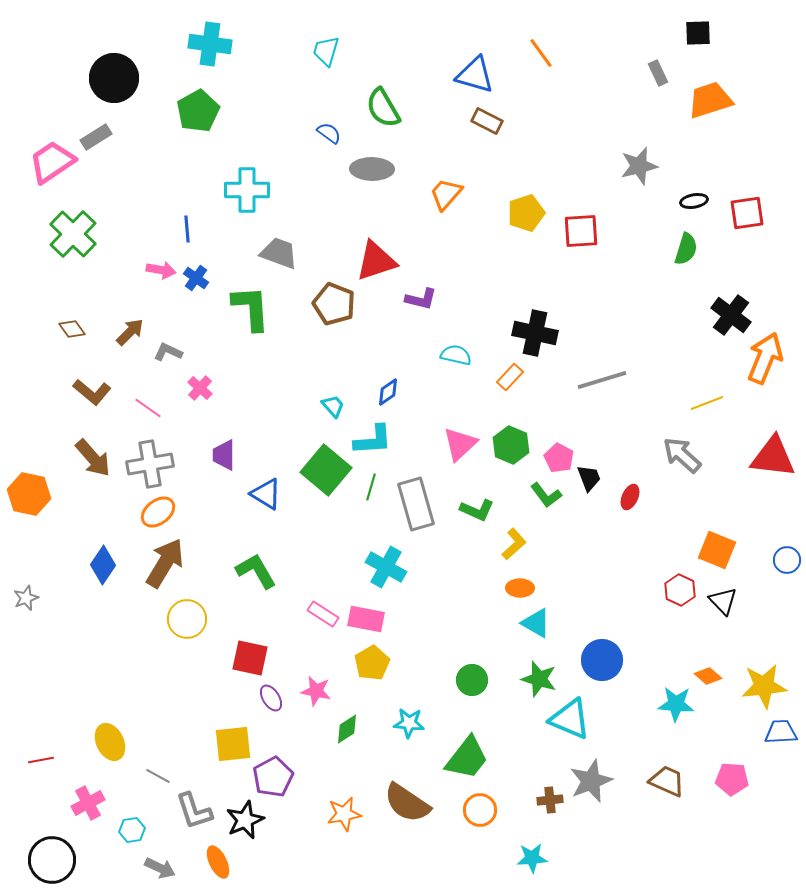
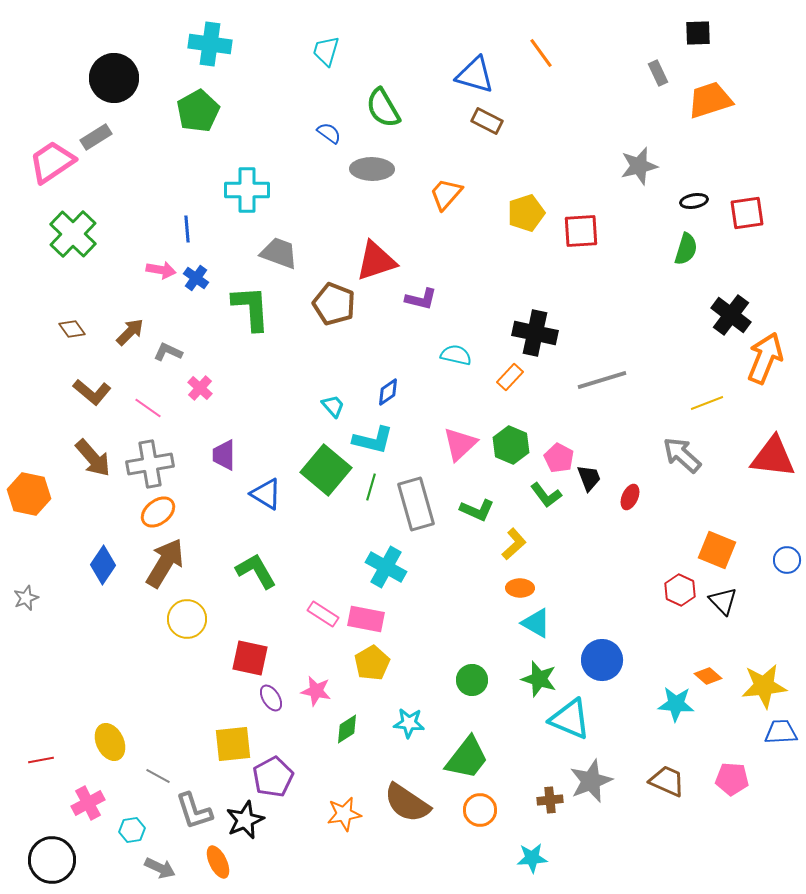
cyan L-shape at (373, 440): rotated 18 degrees clockwise
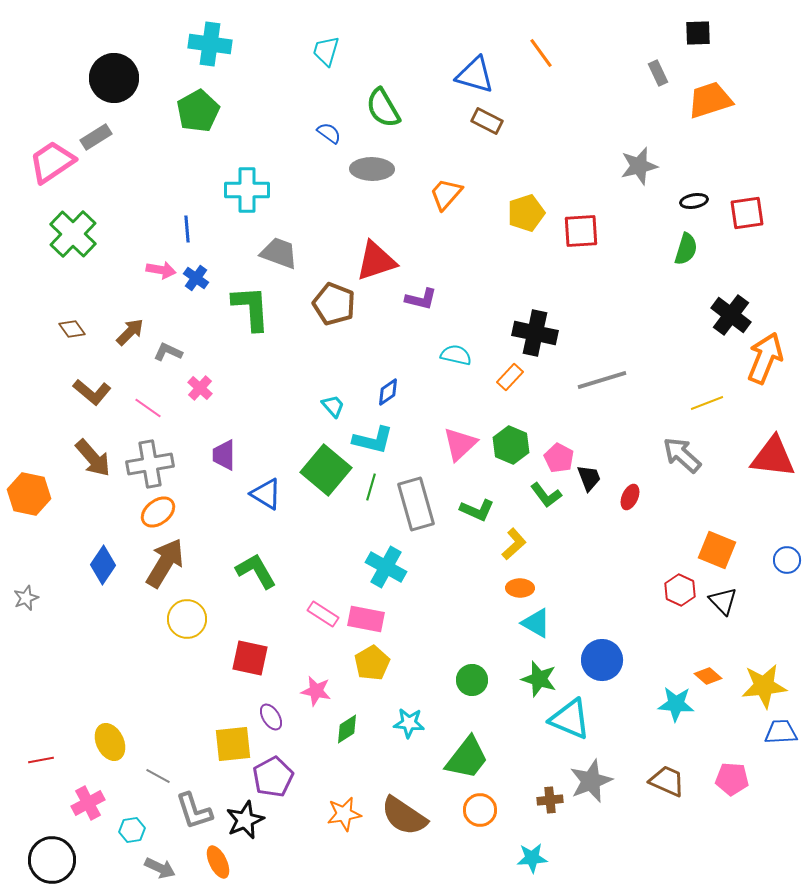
purple ellipse at (271, 698): moved 19 px down
brown semicircle at (407, 803): moved 3 px left, 13 px down
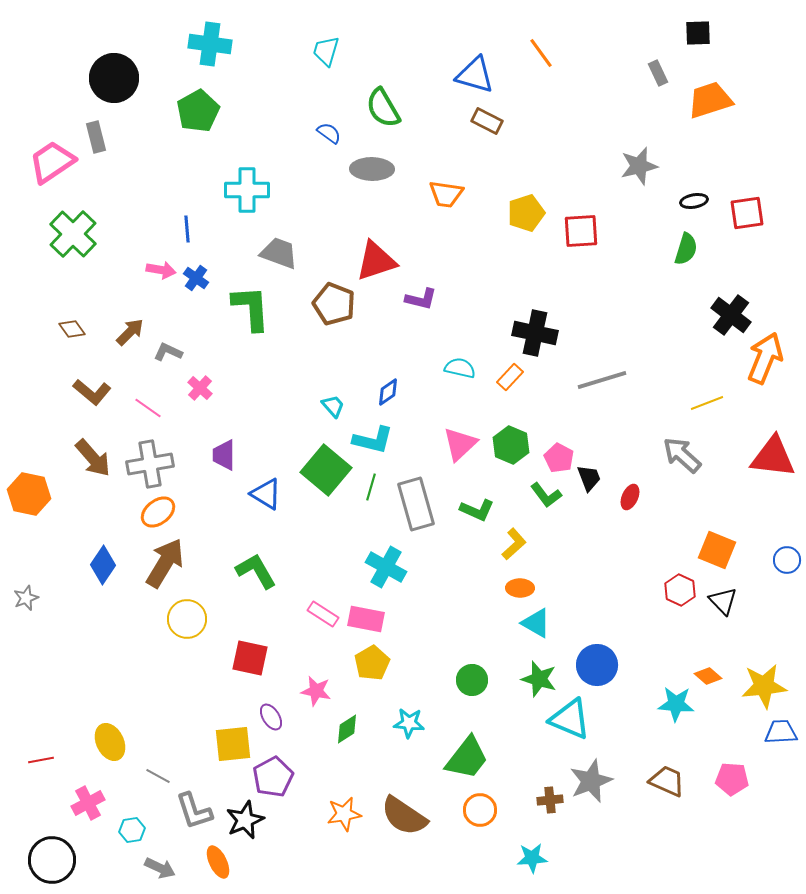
gray rectangle at (96, 137): rotated 72 degrees counterclockwise
orange trapezoid at (446, 194): rotated 123 degrees counterclockwise
cyan semicircle at (456, 355): moved 4 px right, 13 px down
blue circle at (602, 660): moved 5 px left, 5 px down
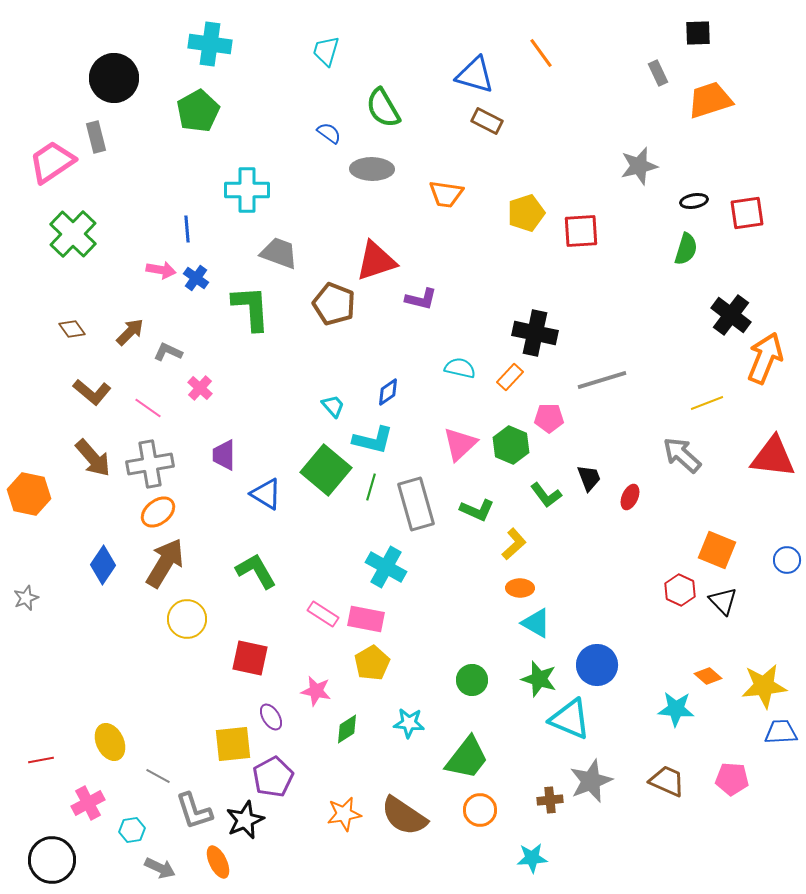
pink pentagon at (559, 458): moved 10 px left, 40 px up; rotated 28 degrees counterclockwise
cyan star at (676, 704): moved 5 px down
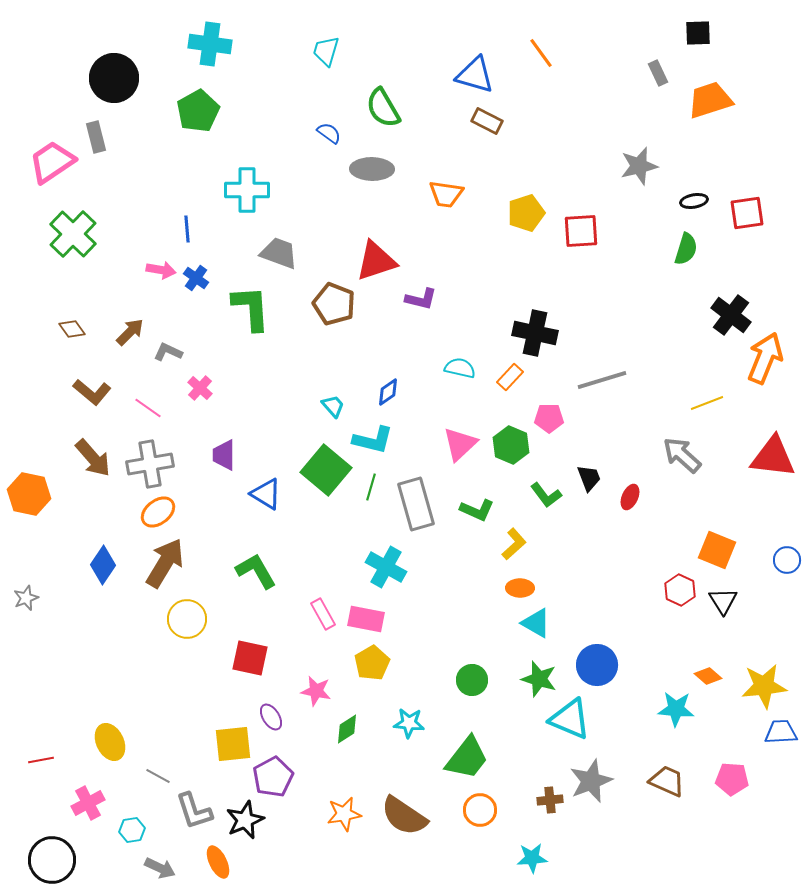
black triangle at (723, 601): rotated 12 degrees clockwise
pink rectangle at (323, 614): rotated 28 degrees clockwise
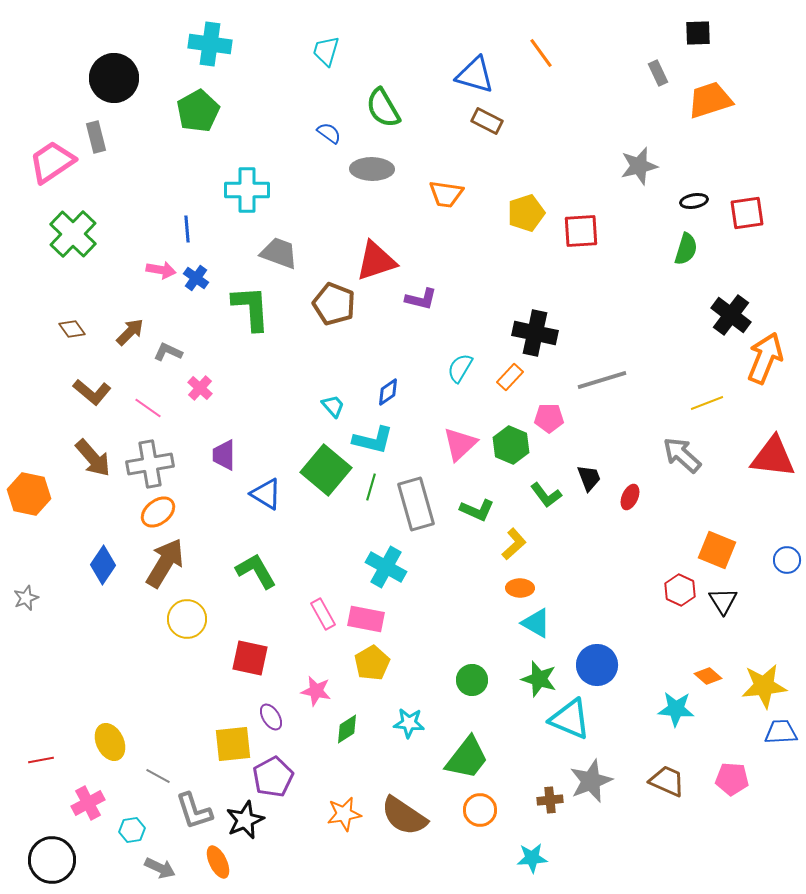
cyan semicircle at (460, 368): rotated 72 degrees counterclockwise
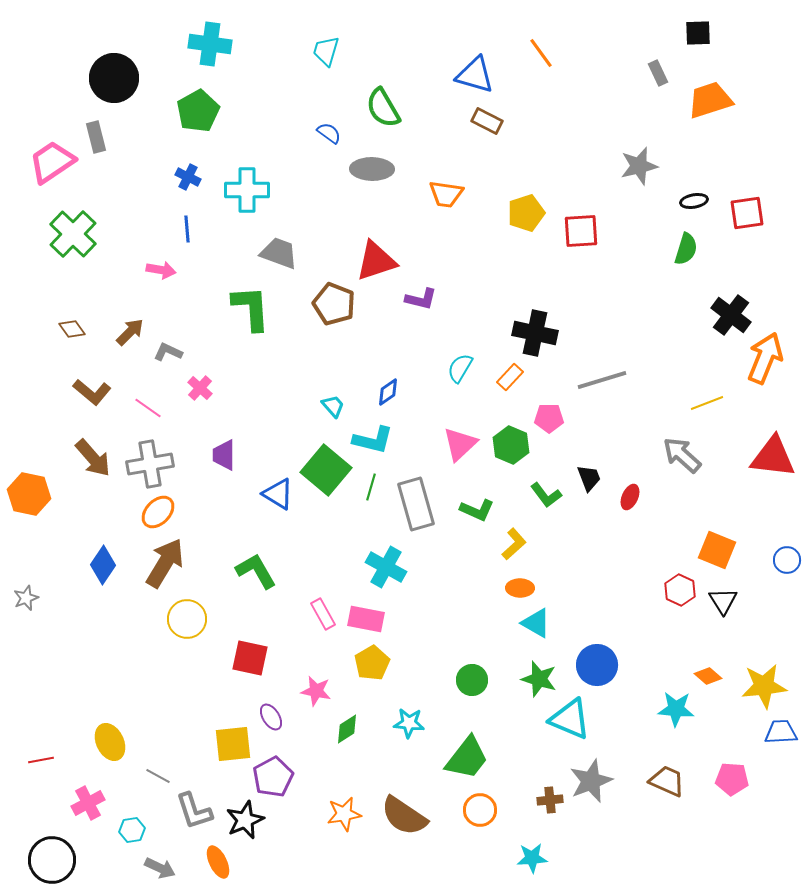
blue cross at (196, 278): moved 8 px left, 101 px up; rotated 10 degrees counterclockwise
blue triangle at (266, 494): moved 12 px right
orange ellipse at (158, 512): rotated 8 degrees counterclockwise
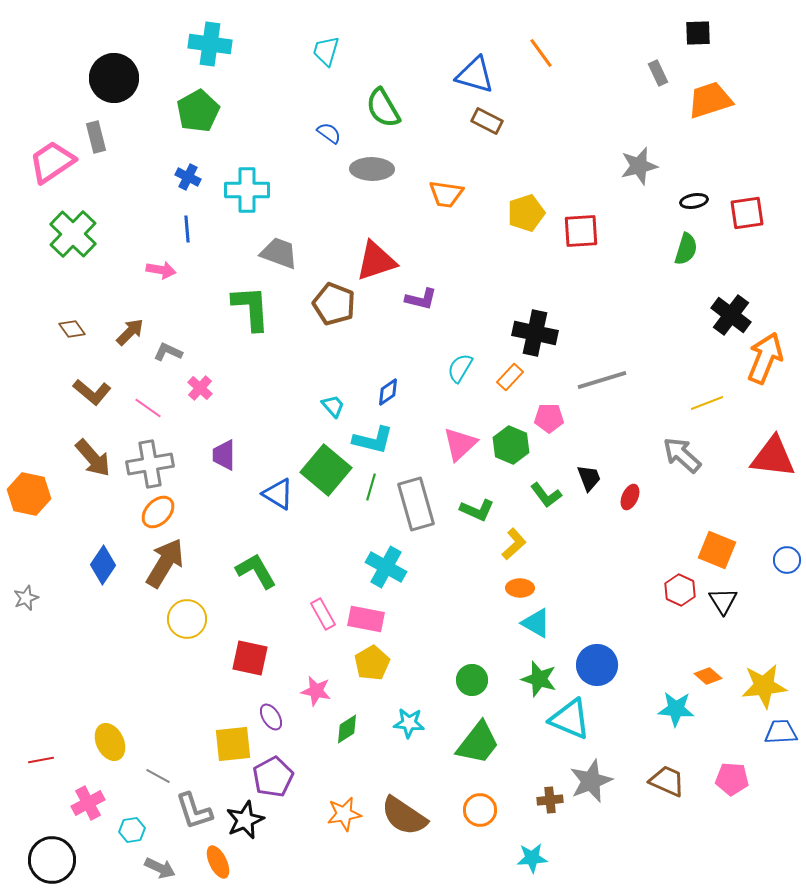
green trapezoid at (467, 758): moved 11 px right, 15 px up
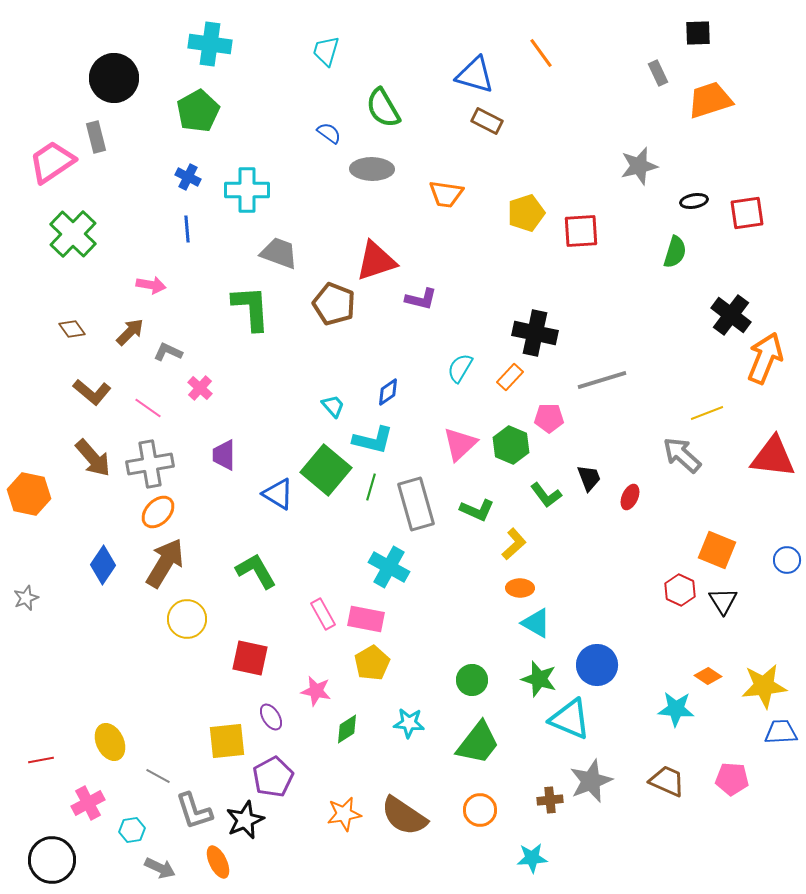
green semicircle at (686, 249): moved 11 px left, 3 px down
pink arrow at (161, 270): moved 10 px left, 15 px down
yellow line at (707, 403): moved 10 px down
cyan cross at (386, 567): moved 3 px right
orange diamond at (708, 676): rotated 8 degrees counterclockwise
yellow square at (233, 744): moved 6 px left, 3 px up
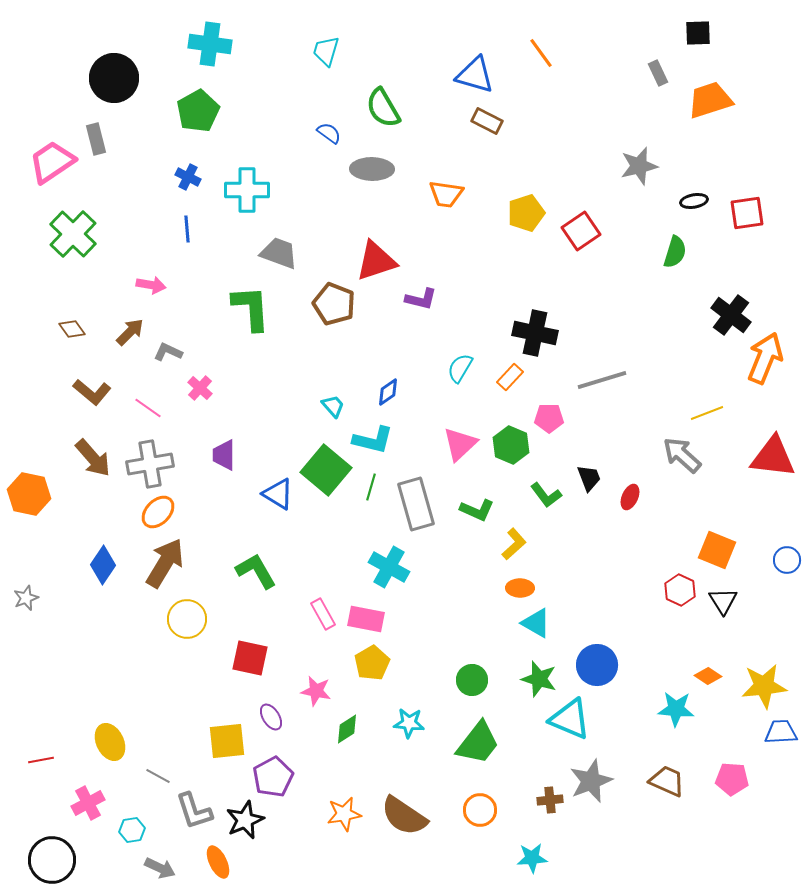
gray rectangle at (96, 137): moved 2 px down
red square at (581, 231): rotated 30 degrees counterclockwise
